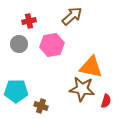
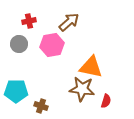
brown arrow: moved 3 px left, 6 px down
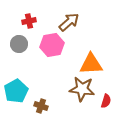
orange triangle: moved 3 px up; rotated 15 degrees counterclockwise
cyan pentagon: rotated 30 degrees counterclockwise
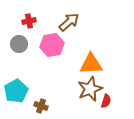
brown star: moved 8 px right; rotated 30 degrees counterclockwise
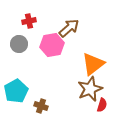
brown arrow: moved 6 px down
orange triangle: moved 2 px right; rotated 35 degrees counterclockwise
red semicircle: moved 4 px left, 4 px down
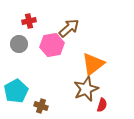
brown star: moved 4 px left
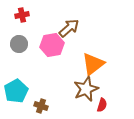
red cross: moved 7 px left, 6 px up
